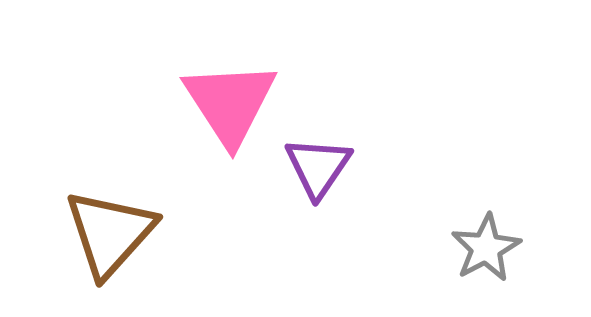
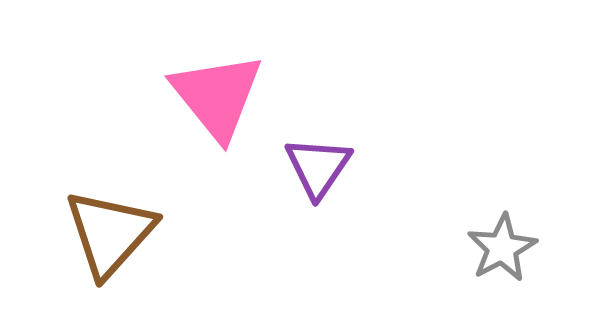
pink triangle: moved 13 px left, 7 px up; rotated 6 degrees counterclockwise
gray star: moved 16 px right
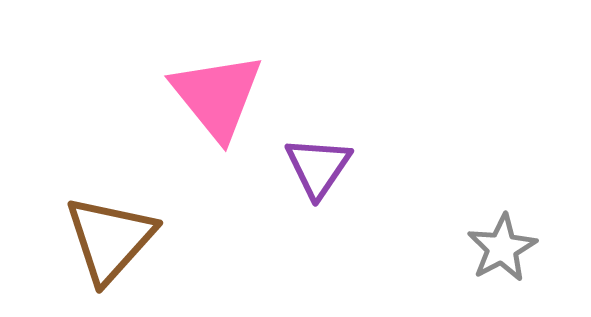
brown triangle: moved 6 px down
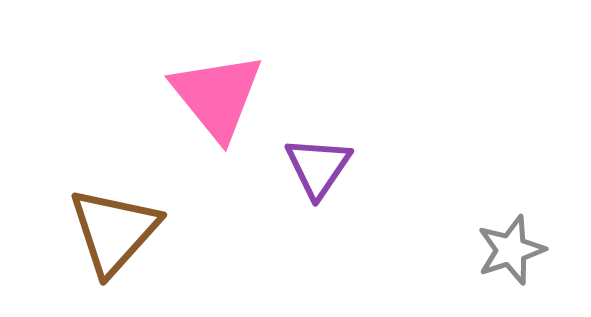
brown triangle: moved 4 px right, 8 px up
gray star: moved 9 px right, 2 px down; rotated 10 degrees clockwise
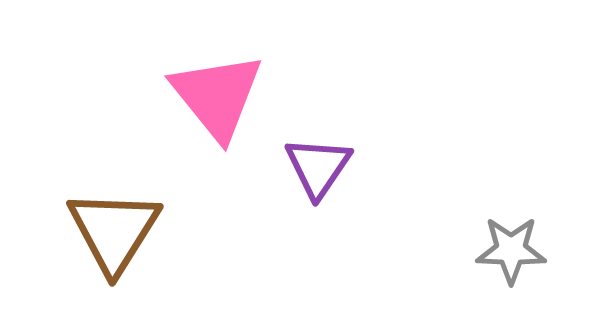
brown triangle: rotated 10 degrees counterclockwise
gray star: rotated 20 degrees clockwise
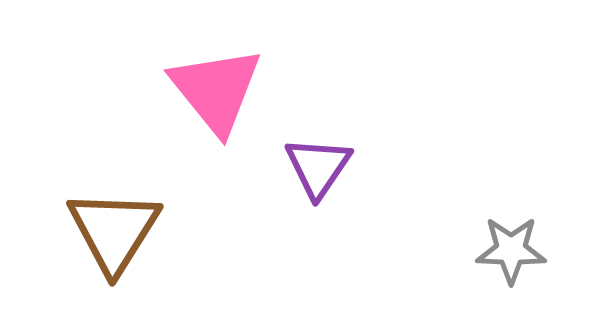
pink triangle: moved 1 px left, 6 px up
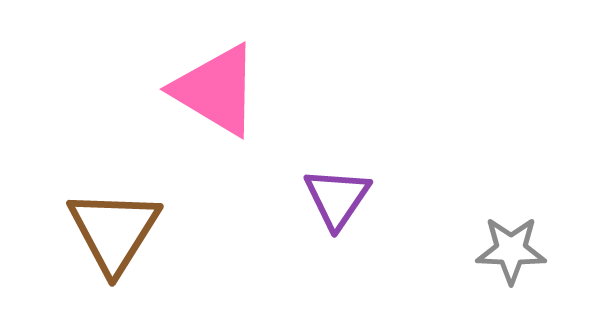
pink triangle: rotated 20 degrees counterclockwise
purple triangle: moved 19 px right, 31 px down
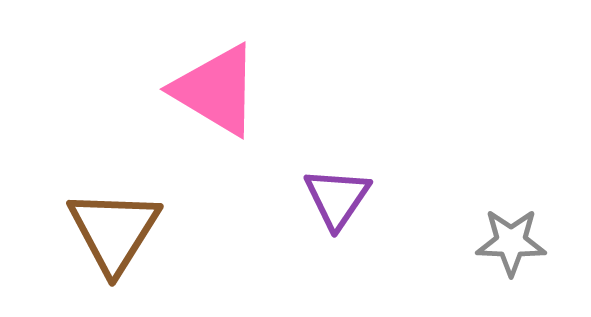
gray star: moved 8 px up
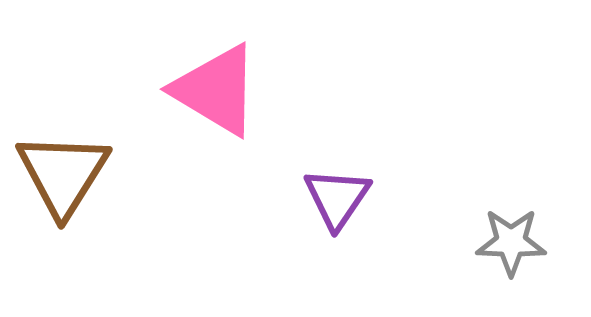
brown triangle: moved 51 px left, 57 px up
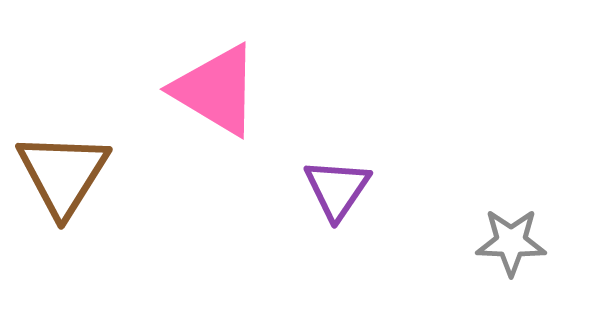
purple triangle: moved 9 px up
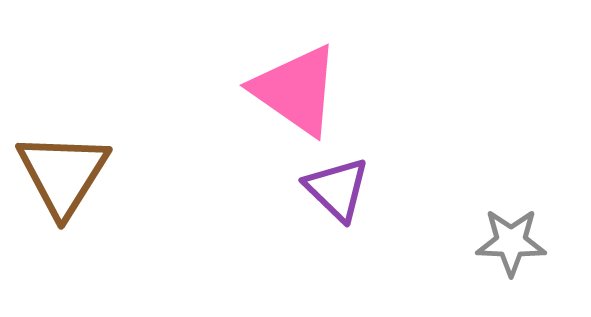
pink triangle: moved 80 px right; rotated 4 degrees clockwise
purple triangle: rotated 20 degrees counterclockwise
